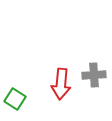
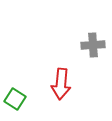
gray cross: moved 1 px left, 30 px up
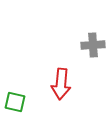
green square: moved 3 px down; rotated 20 degrees counterclockwise
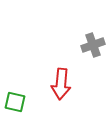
gray cross: rotated 15 degrees counterclockwise
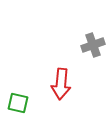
green square: moved 3 px right, 1 px down
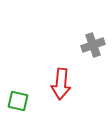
green square: moved 2 px up
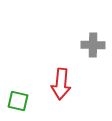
gray cross: rotated 20 degrees clockwise
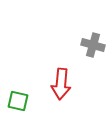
gray cross: rotated 15 degrees clockwise
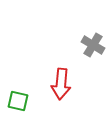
gray cross: rotated 15 degrees clockwise
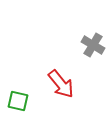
red arrow: rotated 44 degrees counterclockwise
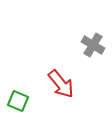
green square: rotated 10 degrees clockwise
